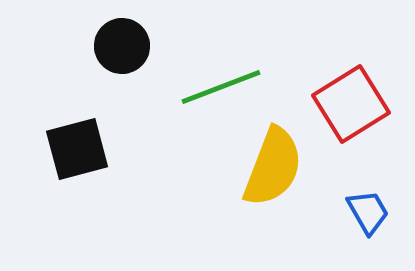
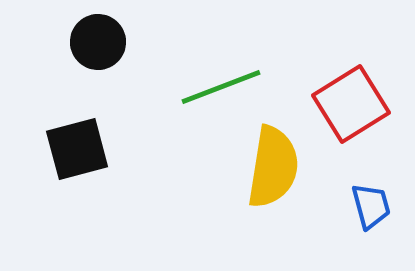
black circle: moved 24 px left, 4 px up
yellow semicircle: rotated 12 degrees counterclockwise
blue trapezoid: moved 3 px right, 6 px up; rotated 15 degrees clockwise
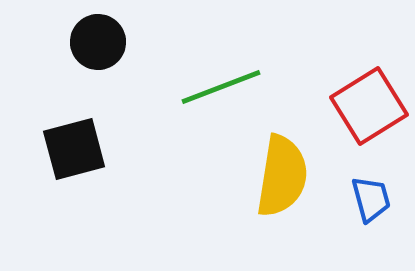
red square: moved 18 px right, 2 px down
black square: moved 3 px left
yellow semicircle: moved 9 px right, 9 px down
blue trapezoid: moved 7 px up
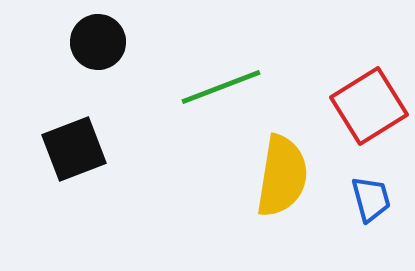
black square: rotated 6 degrees counterclockwise
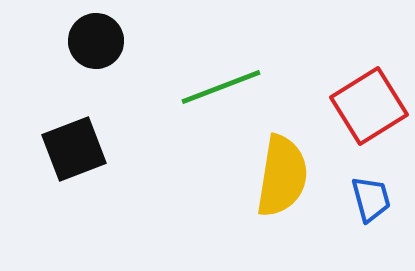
black circle: moved 2 px left, 1 px up
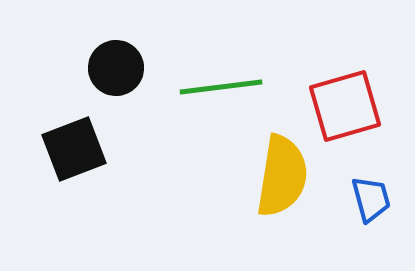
black circle: moved 20 px right, 27 px down
green line: rotated 14 degrees clockwise
red square: moved 24 px left; rotated 16 degrees clockwise
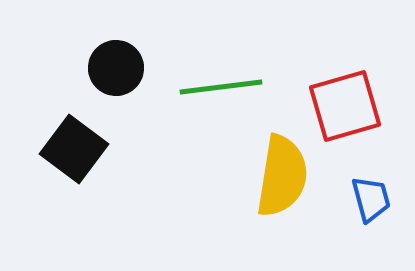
black square: rotated 32 degrees counterclockwise
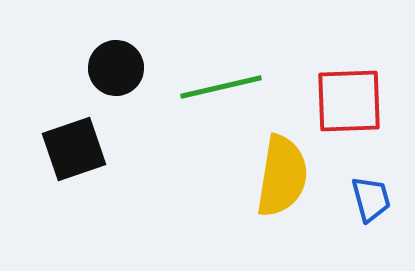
green line: rotated 6 degrees counterclockwise
red square: moved 4 px right, 5 px up; rotated 14 degrees clockwise
black square: rotated 34 degrees clockwise
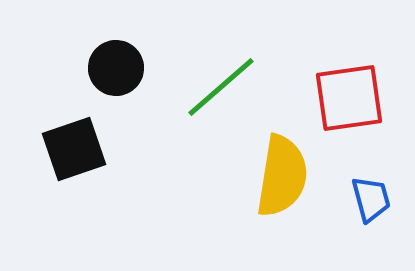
green line: rotated 28 degrees counterclockwise
red square: moved 3 px up; rotated 6 degrees counterclockwise
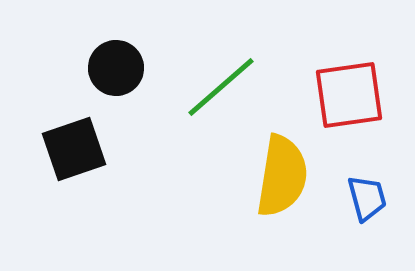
red square: moved 3 px up
blue trapezoid: moved 4 px left, 1 px up
